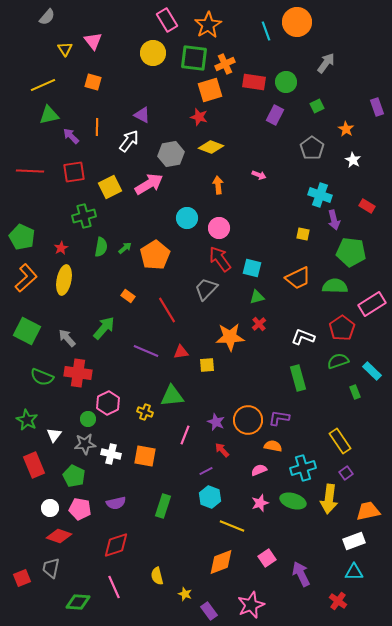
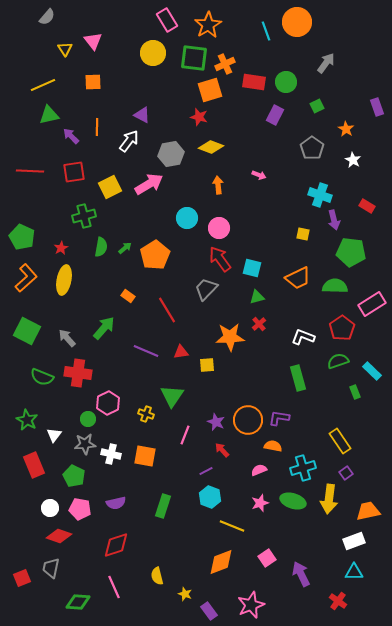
orange square at (93, 82): rotated 18 degrees counterclockwise
green triangle at (172, 396): rotated 50 degrees counterclockwise
yellow cross at (145, 412): moved 1 px right, 2 px down
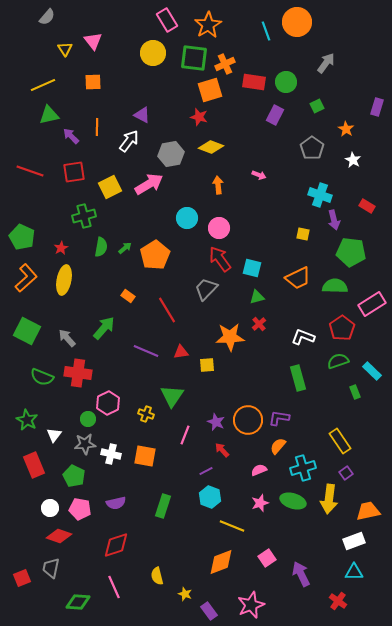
purple rectangle at (377, 107): rotated 36 degrees clockwise
red line at (30, 171): rotated 16 degrees clockwise
orange semicircle at (273, 446): moved 5 px right; rotated 60 degrees counterclockwise
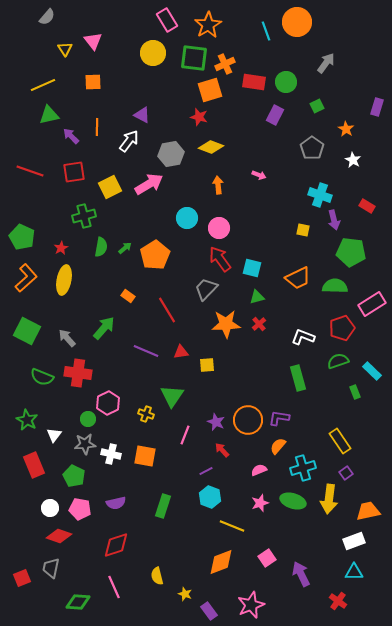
yellow square at (303, 234): moved 4 px up
red pentagon at (342, 328): rotated 15 degrees clockwise
orange star at (230, 337): moved 4 px left, 13 px up
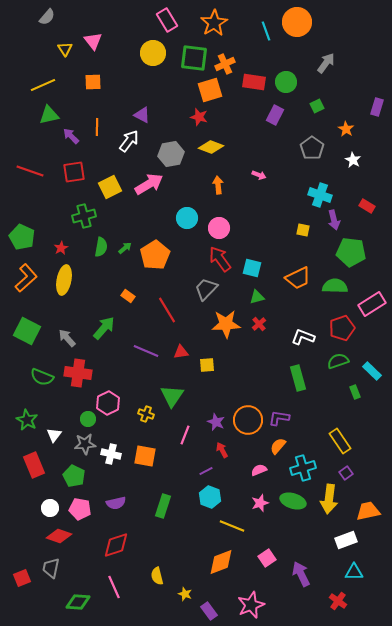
orange star at (208, 25): moved 6 px right, 2 px up
red arrow at (222, 450): rotated 14 degrees clockwise
white rectangle at (354, 541): moved 8 px left, 1 px up
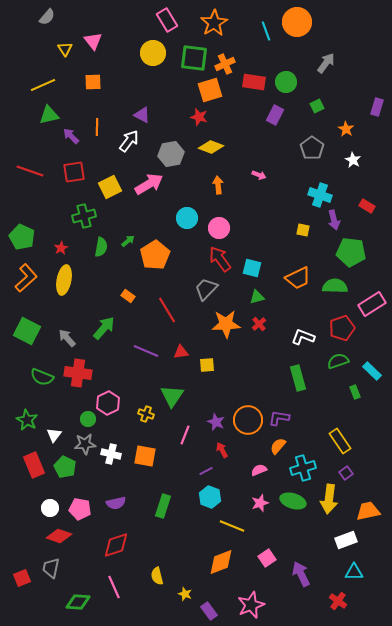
green arrow at (125, 248): moved 3 px right, 7 px up
green pentagon at (74, 476): moved 9 px left, 9 px up
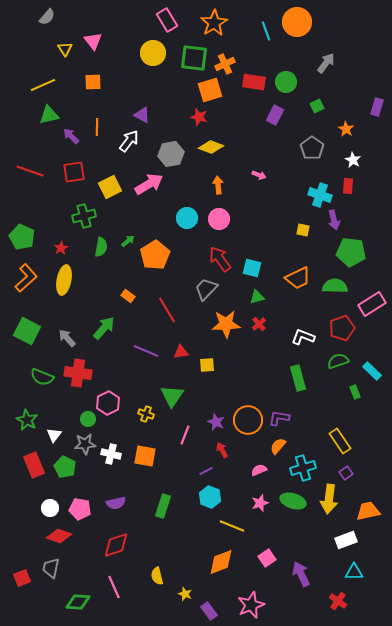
red rectangle at (367, 206): moved 19 px left, 20 px up; rotated 63 degrees clockwise
pink circle at (219, 228): moved 9 px up
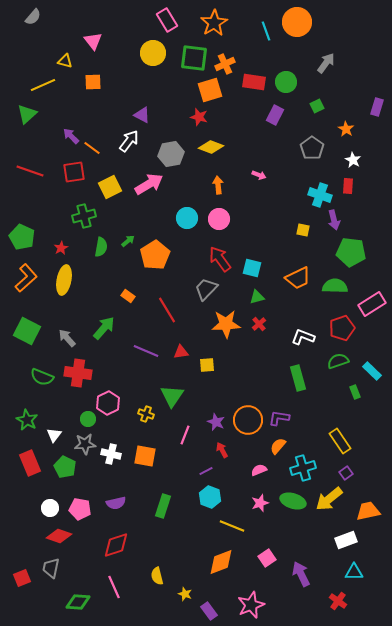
gray semicircle at (47, 17): moved 14 px left
yellow triangle at (65, 49): moved 12 px down; rotated 42 degrees counterclockwise
green triangle at (49, 115): moved 22 px left, 1 px up; rotated 30 degrees counterclockwise
orange line at (97, 127): moved 5 px left, 21 px down; rotated 54 degrees counterclockwise
red rectangle at (34, 465): moved 4 px left, 2 px up
yellow arrow at (329, 499): rotated 44 degrees clockwise
